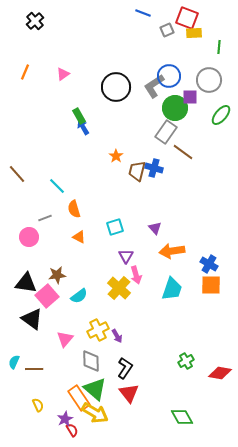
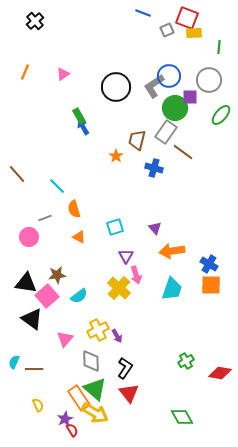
brown trapezoid at (137, 171): moved 31 px up
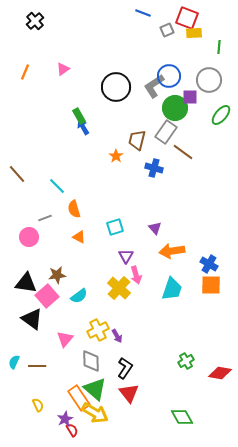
pink triangle at (63, 74): moved 5 px up
brown line at (34, 369): moved 3 px right, 3 px up
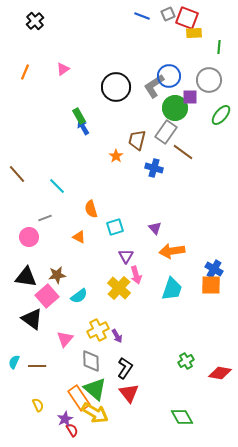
blue line at (143, 13): moved 1 px left, 3 px down
gray square at (167, 30): moved 1 px right, 16 px up
orange semicircle at (74, 209): moved 17 px right
blue cross at (209, 264): moved 5 px right, 5 px down
black triangle at (26, 283): moved 6 px up
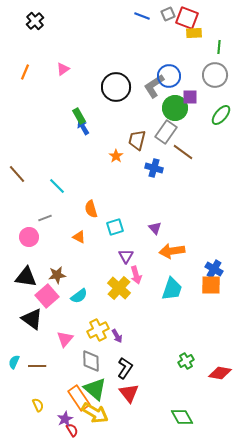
gray circle at (209, 80): moved 6 px right, 5 px up
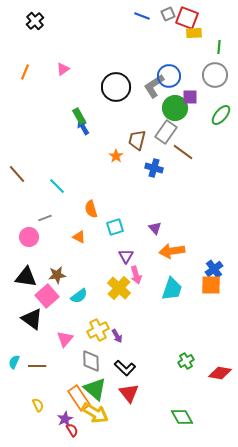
blue cross at (214, 269): rotated 24 degrees clockwise
black L-shape at (125, 368): rotated 100 degrees clockwise
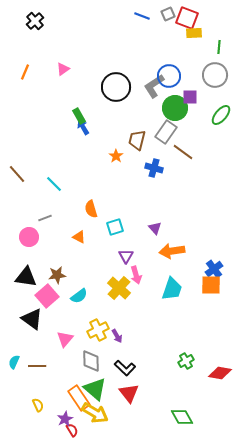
cyan line at (57, 186): moved 3 px left, 2 px up
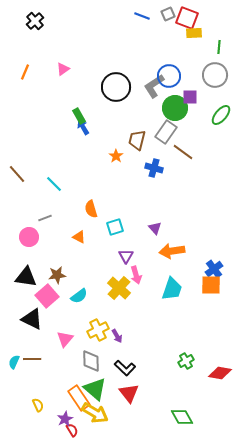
black triangle at (32, 319): rotated 10 degrees counterclockwise
brown line at (37, 366): moved 5 px left, 7 px up
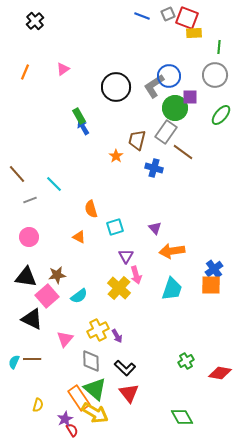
gray line at (45, 218): moved 15 px left, 18 px up
yellow semicircle at (38, 405): rotated 40 degrees clockwise
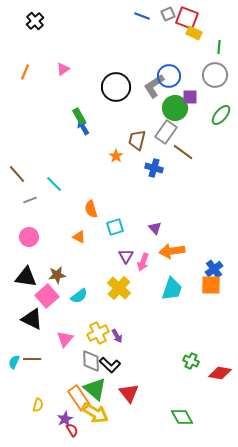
yellow rectangle at (194, 33): rotated 28 degrees clockwise
pink arrow at (136, 275): moved 7 px right, 13 px up; rotated 36 degrees clockwise
yellow cross at (98, 330): moved 3 px down
green cross at (186, 361): moved 5 px right; rotated 35 degrees counterclockwise
black L-shape at (125, 368): moved 15 px left, 3 px up
